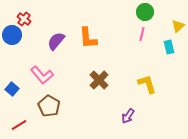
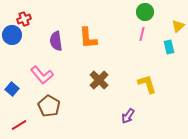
red cross: rotated 32 degrees clockwise
purple semicircle: rotated 48 degrees counterclockwise
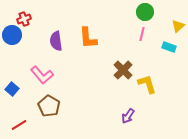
cyan rectangle: rotated 56 degrees counterclockwise
brown cross: moved 24 px right, 10 px up
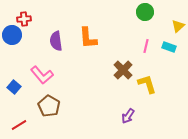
red cross: rotated 16 degrees clockwise
pink line: moved 4 px right, 12 px down
blue square: moved 2 px right, 2 px up
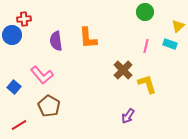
cyan rectangle: moved 1 px right, 3 px up
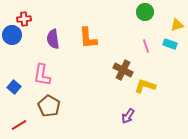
yellow triangle: moved 1 px left, 1 px up; rotated 24 degrees clockwise
purple semicircle: moved 3 px left, 2 px up
pink line: rotated 32 degrees counterclockwise
brown cross: rotated 18 degrees counterclockwise
pink L-shape: rotated 50 degrees clockwise
yellow L-shape: moved 2 px left, 2 px down; rotated 55 degrees counterclockwise
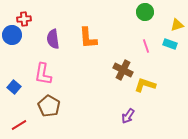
pink L-shape: moved 1 px right, 1 px up
yellow L-shape: moved 1 px up
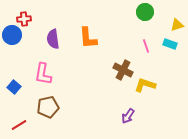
brown pentagon: moved 1 px left, 1 px down; rotated 30 degrees clockwise
